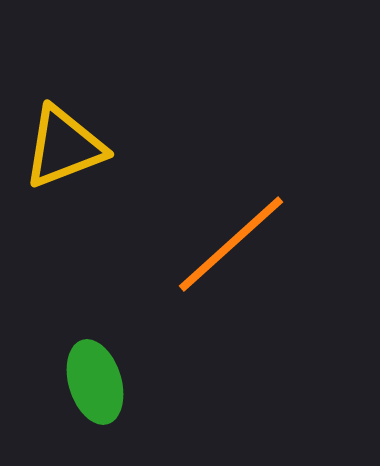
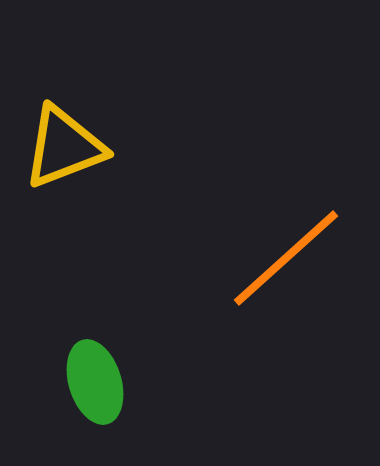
orange line: moved 55 px right, 14 px down
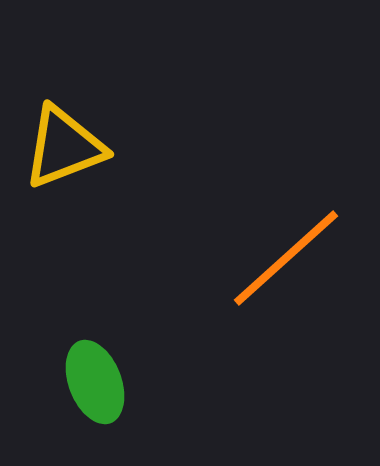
green ellipse: rotated 4 degrees counterclockwise
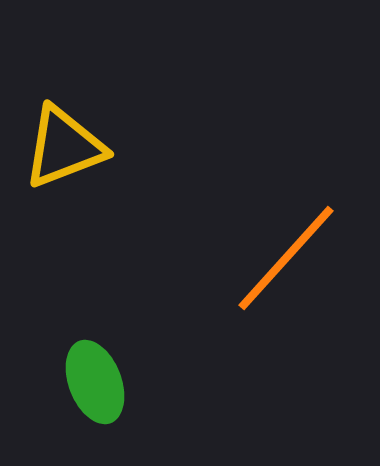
orange line: rotated 6 degrees counterclockwise
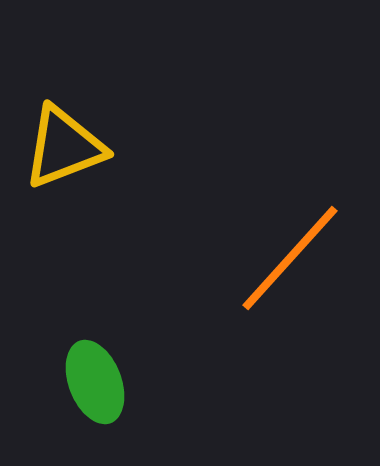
orange line: moved 4 px right
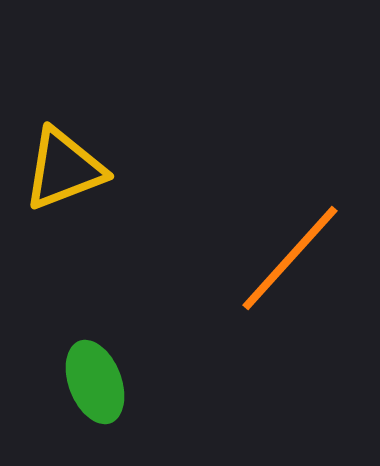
yellow triangle: moved 22 px down
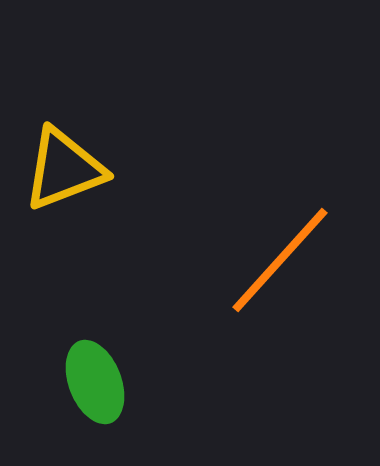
orange line: moved 10 px left, 2 px down
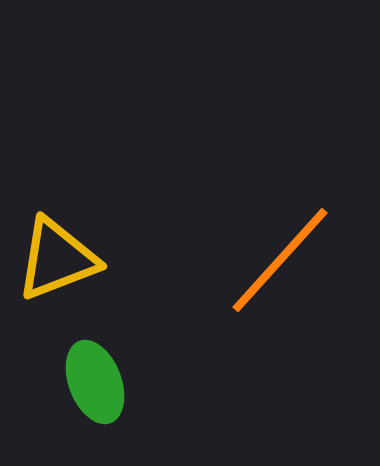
yellow triangle: moved 7 px left, 90 px down
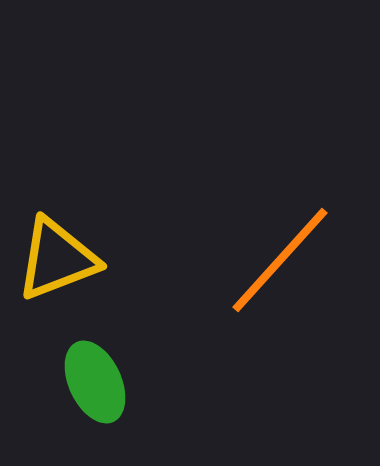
green ellipse: rotated 4 degrees counterclockwise
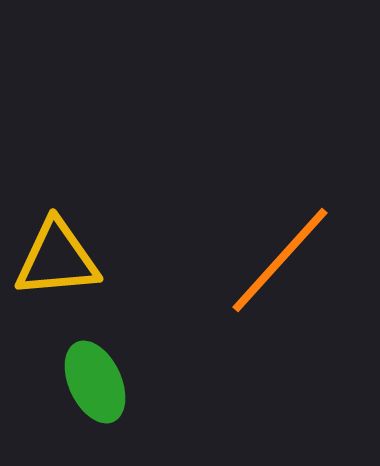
yellow triangle: rotated 16 degrees clockwise
